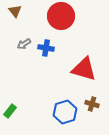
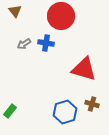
blue cross: moved 5 px up
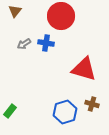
brown triangle: rotated 16 degrees clockwise
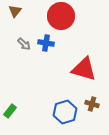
gray arrow: rotated 104 degrees counterclockwise
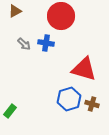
brown triangle: rotated 24 degrees clockwise
blue hexagon: moved 4 px right, 13 px up
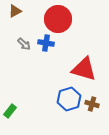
red circle: moved 3 px left, 3 px down
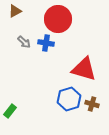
gray arrow: moved 2 px up
